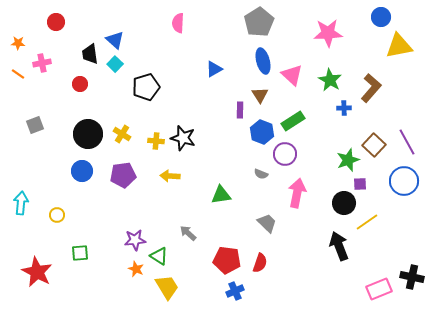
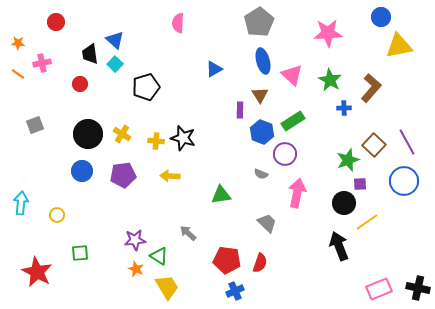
black cross at (412, 277): moved 6 px right, 11 px down
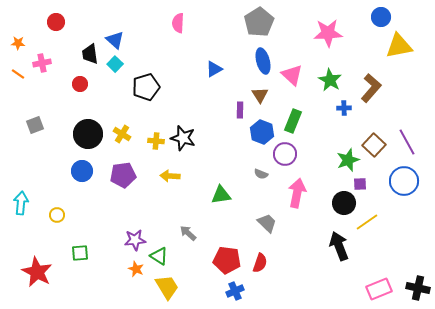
green rectangle at (293, 121): rotated 35 degrees counterclockwise
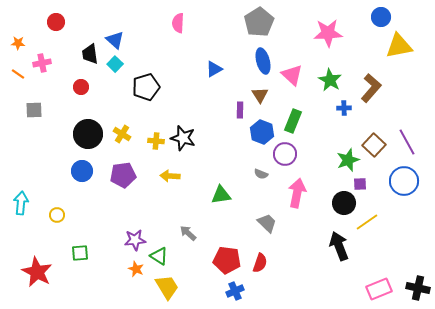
red circle at (80, 84): moved 1 px right, 3 px down
gray square at (35, 125): moved 1 px left, 15 px up; rotated 18 degrees clockwise
